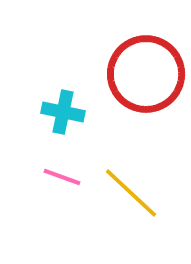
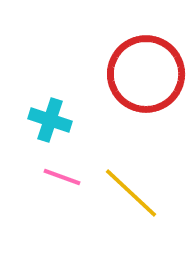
cyan cross: moved 13 px left, 8 px down; rotated 6 degrees clockwise
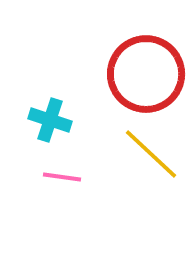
pink line: rotated 12 degrees counterclockwise
yellow line: moved 20 px right, 39 px up
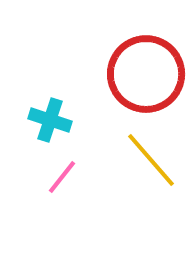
yellow line: moved 6 px down; rotated 6 degrees clockwise
pink line: rotated 60 degrees counterclockwise
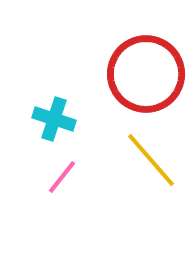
cyan cross: moved 4 px right, 1 px up
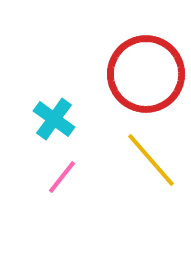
cyan cross: rotated 18 degrees clockwise
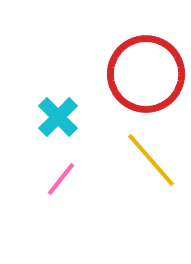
cyan cross: moved 4 px right, 2 px up; rotated 9 degrees clockwise
pink line: moved 1 px left, 2 px down
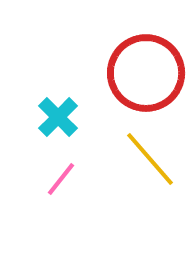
red circle: moved 1 px up
yellow line: moved 1 px left, 1 px up
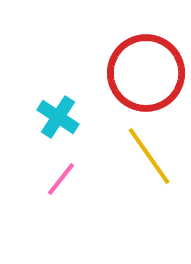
cyan cross: rotated 12 degrees counterclockwise
yellow line: moved 1 px left, 3 px up; rotated 6 degrees clockwise
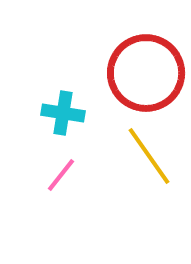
cyan cross: moved 5 px right, 4 px up; rotated 24 degrees counterclockwise
pink line: moved 4 px up
